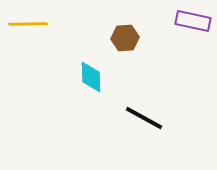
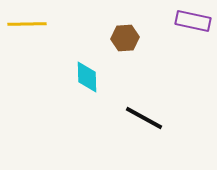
yellow line: moved 1 px left
cyan diamond: moved 4 px left
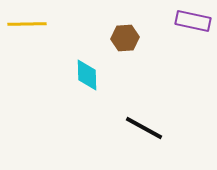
cyan diamond: moved 2 px up
black line: moved 10 px down
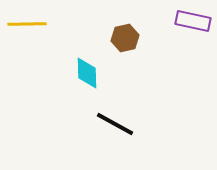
brown hexagon: rotated 8 degrees counterclockwise
cyan diamond: moved 2 px up
black line: moved 29 px left, 4 px up
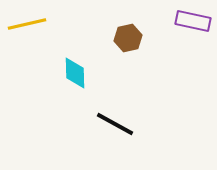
yellow line: rotated 12 degrees counterclockwise
brown hexagon: moved 3 px right
cyan diamond: moved 12 px left
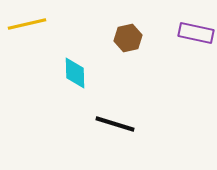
purple rectangle: moved 3 px right, 12 px down
black line: rotated 12 degrees counterclockwise
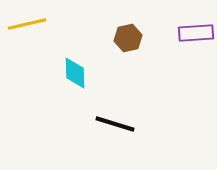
purple rectangle: rotated 16 degrees counterclockwise
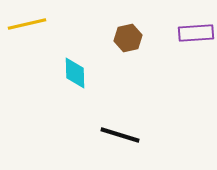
black line: moved 5 px right, 11 px down
